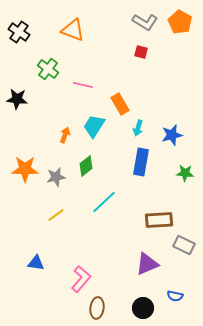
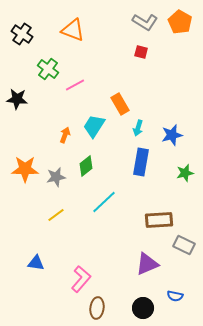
black cross: moved 3 px right, 2 px down
pink line: moved 8 px left; rotated 42 degrees counterclockwise
green star: rotated 18 degrees counterclockwise
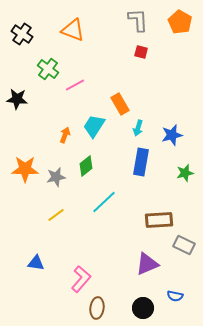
gray L-shape: moved 7 px left, 2 px up; rotated 125 degrees counterclockwise
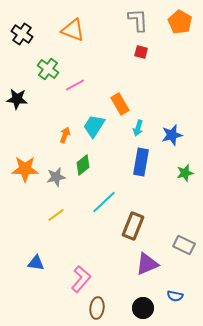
green diamond: moved 3 px left, 1 px up
brown rectangle: moved 26 px left, 6 px down; rotated 64 degrees counterclockwise
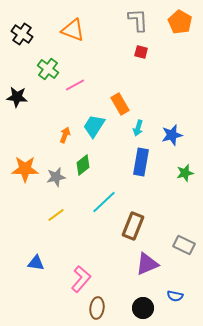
black star: moved 2 px up
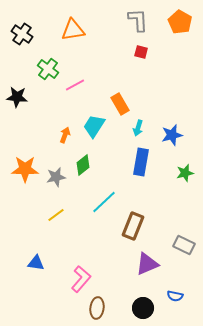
orange triangle: rotated 30 degrees counterclockwise
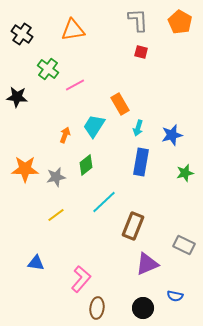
green diamond: moved 3 px right
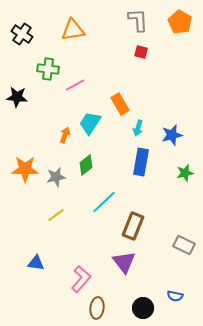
green cross: rotated 30 degrees counterclockwise
cyan trapezoid: moved 4 px left, 3 px up
purple triangle: moved 23 px left, 2 px up; rotated 45 degrees counterclockwise
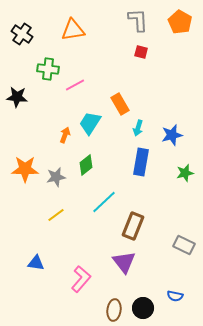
brown ellipse: moved 17 px right, 2 px down
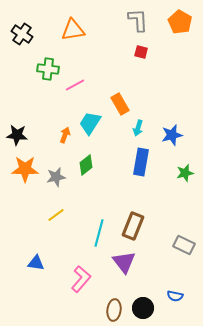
black star: moved 38 px down
cyan line: moved 5 px left, 31 px down; rotated 32 degrees counterclockwise
